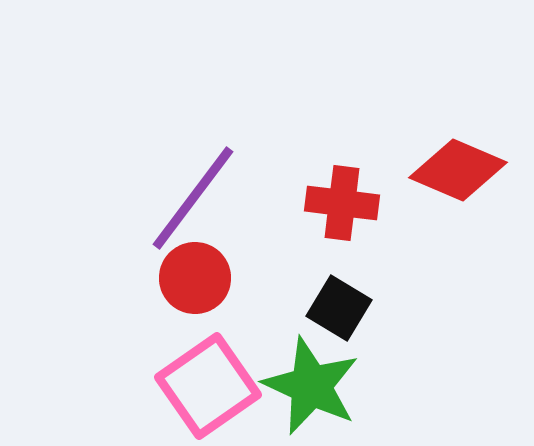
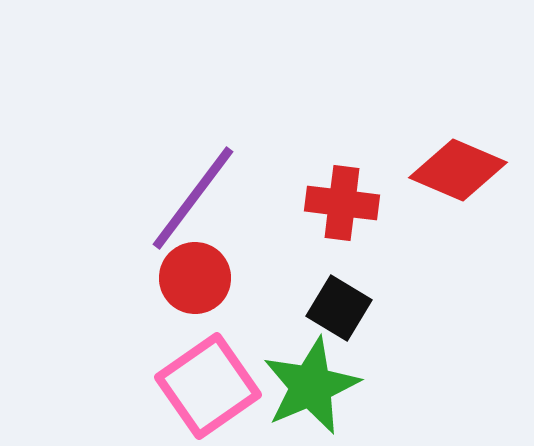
green star: rotated 24 degrees clockwise
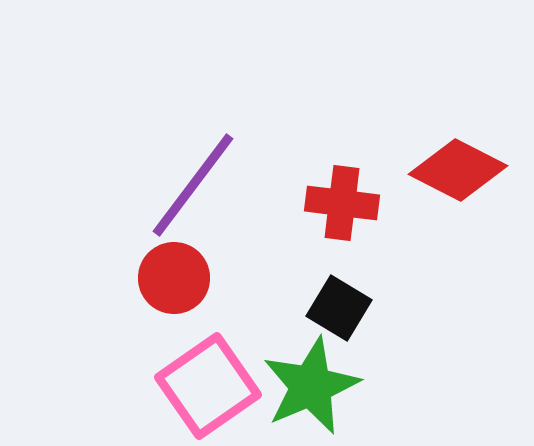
red diamond: rotated 4 degrees clockwise
purple line: moved 13 px up
red circle: moved 21 px left
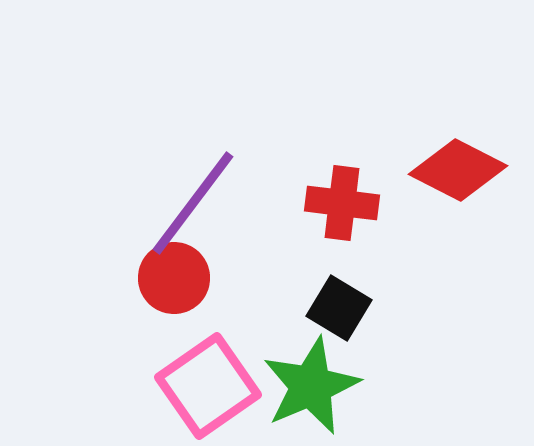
purple line: moved 18 px down
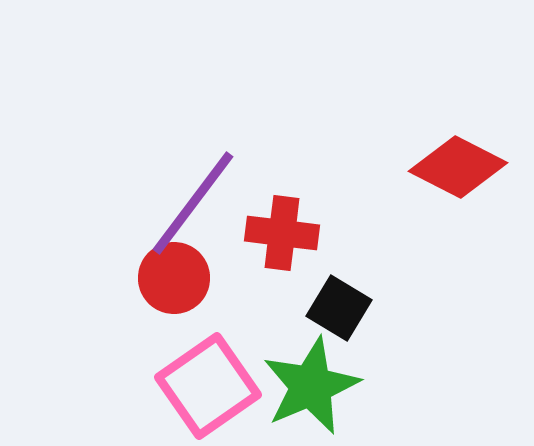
red diamond: moved 3 px up
red cross: moved 60 px left, 30 px down
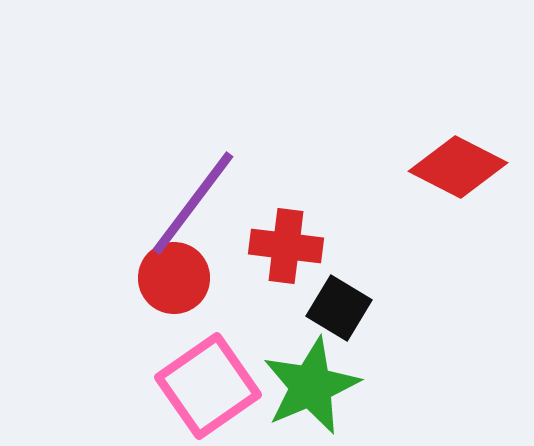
red cross: moved 4 px right, 13 px down
